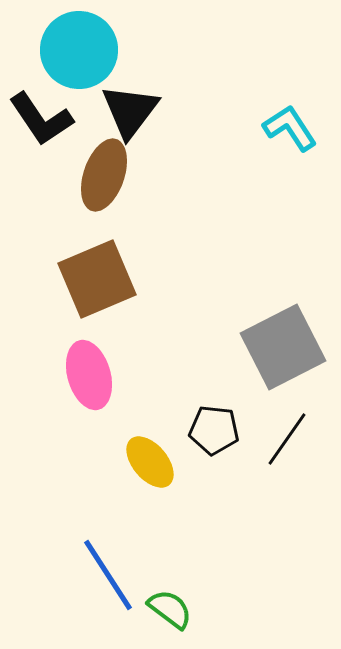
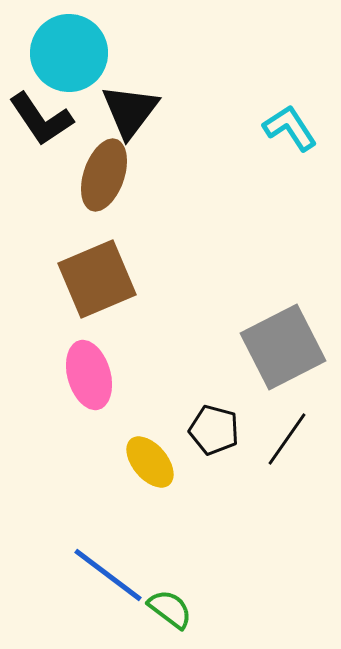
cyan circle: moved 10 px left, 3 px down
black pentagon: rotated 9 degrees clockwise
blue line: rotated 20 degrees counterclockwise
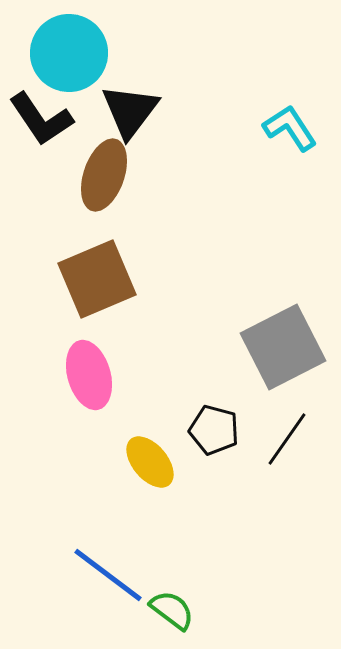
green semicircle: moved 2 px right, 1 px down
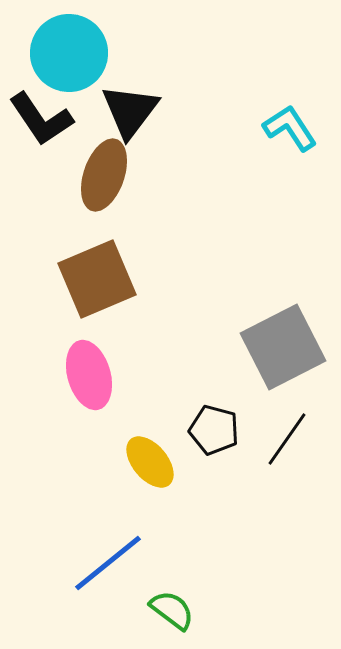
blue line: moved 12 px up; rotated 76 degrees counterclockwise
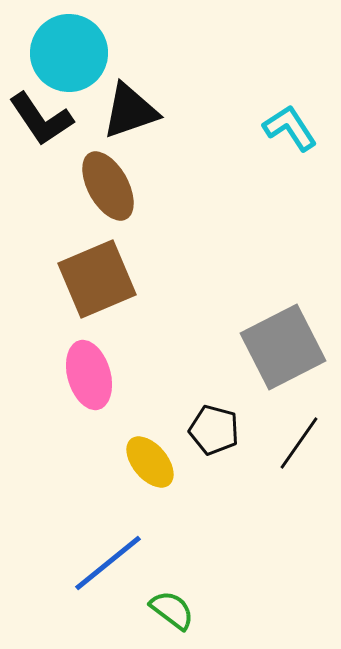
black triangle: rotated 34 degrees clockwise
brown ellipse: moved 4 px right, 11 px down; rotated 48 degrees counterclockwise
black line: moved 12 px right, 4 px down
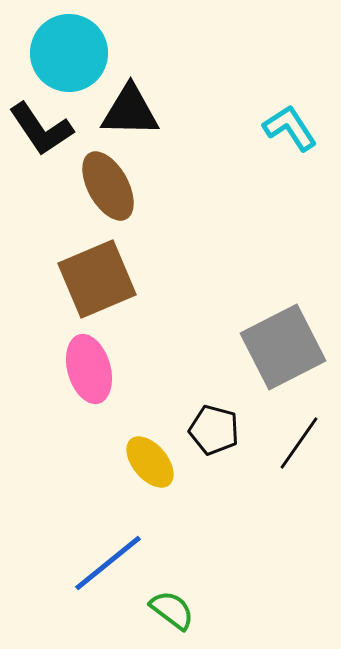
black triangle: rotated 20 degrees clockwise
black L-shape: moved 10 px down
pink ellipse: moved 6 px up
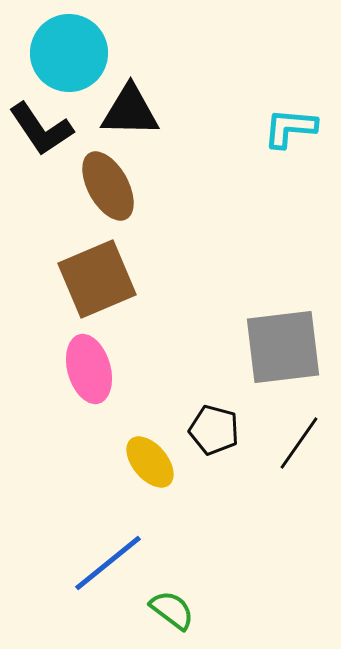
cyan L-shape: rotated 52 degrees counterclockwise
gray square: rotated 20 degrees clockwise
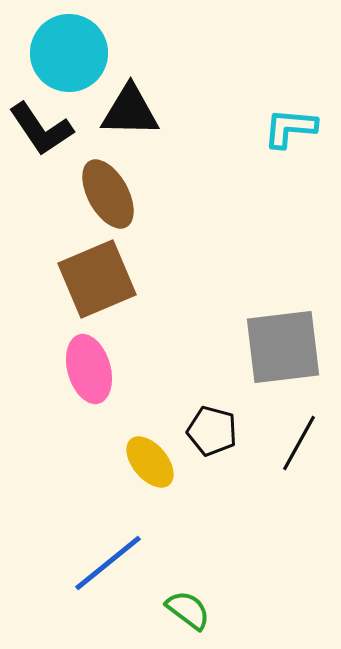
brown ellipse: moved 8 px down
black pentagon: moved 2 px left, 1 px down
black line: rotated 6 degrees counterclockwise
green semicircle: moved 16 px right
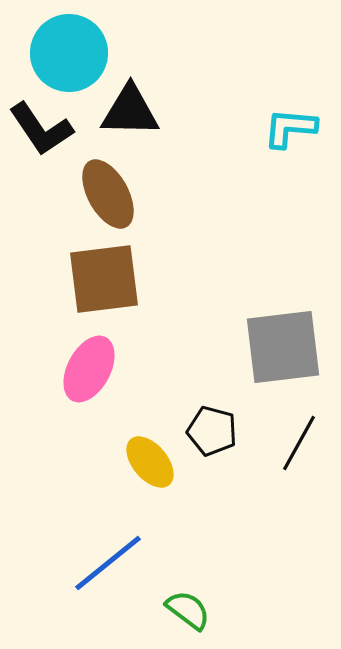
brown square: moved 7 px right; rotated 16 degrees clockwise
pink ellipse: rotated 44 degrees clockwise
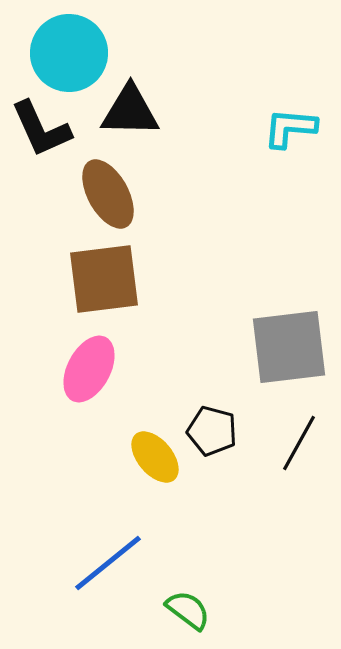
black L-shape: rotated 10 degrees clockwise
gray square: moved 6 px right
yellow ellipse: moved 5 px right, 5 px up
